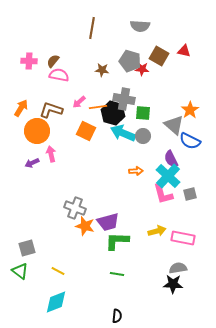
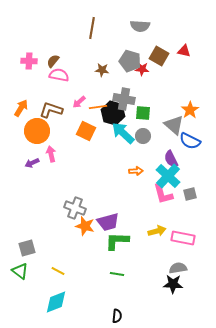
cyan arrow at (123, 133): rotated 20 degrees clockwise
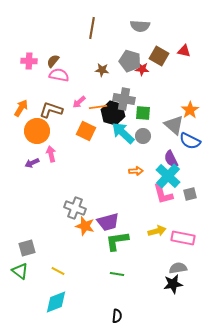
green L-shape at (117, 241): rotated 10 degrees counterclockwise
black star at (173, 284): rotated 12 degrees counterclockwise
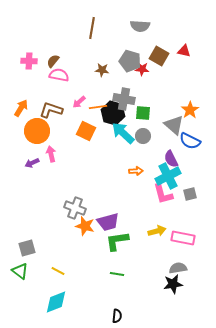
cyan cross at (168, 176): rotated 20 degrees clockwise
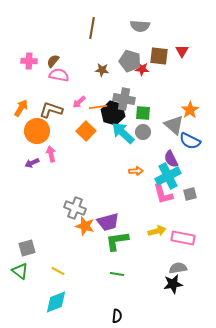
red triangle at (184, 51): moved 2 px left; rotated 48 degrees clockwise
brown square at (159, 56): rotated 24 degrees counterclockwise
orange square at (86, 131): rotated 18 degrees clockwise
gray circle at (143, 136): moved 4 px up
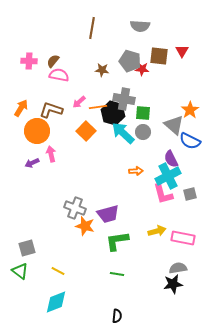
purple trapezoid at (108, 222): moved 8 px up
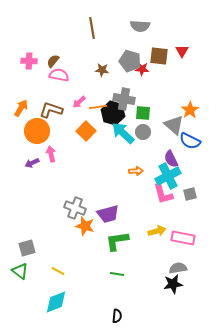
brown line at (92, 28): rotated 20 degrees counterclockwise
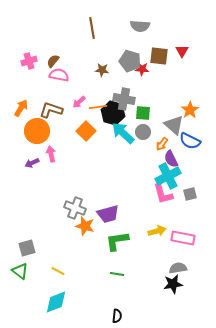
pink cross at (29, 61): rotated 21 degrees counterclockwise
orange arrow at (136, 171): moved 26 px right, 27 px up; rotated 128 degrees clockwise
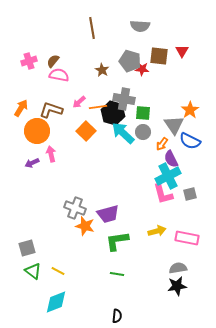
brown star at (102, 70): rotated 24 degrees clockwise
gray triangle at (174, 125): rotated 15 degrees clockwise
pink rectangle at (183, 238): moved 4 px right
green triangle at (20, 271): moved 13 px right
black star at (173, 284): moved 4 px right, 2 px down
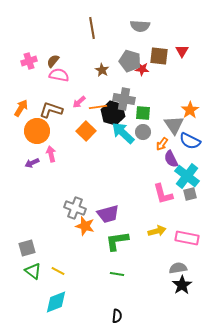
cyan cross at (168, 176): moved 19 px right; rotated 25 degrees counterclockwise
black star at (177, 286): moved 5 px right, 1 px up; rotated 24 degrees counterclockwise
